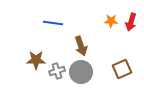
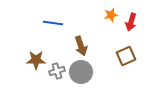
orange star: moved 6 px up; rotated 16 degrees counterclockwise
brown square: moved 4 px right, 13 px up
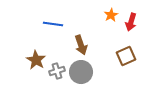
orange star: rotated 16 degrees counterclockwise
blue line: moved 1 px down
brown arrow: moved 1 px up
brown star: rotated 30 degrees clockwise
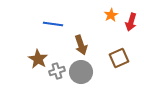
brown square: moved 7 px left, 2 px down
brown star: moved 2 px right, 1 px up
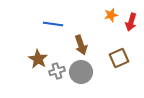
orange star: rotated 16 degrees clockwise
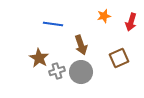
orange star: moved 7 px left, 1 px down
brown star: moved 1 px right, 1 px up
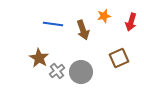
brown arrow: moved 2 px right, 15 px up
gray cross: rotated 21 degrees counterclockwise
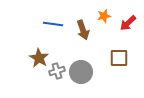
red arrow: moved 3 px left, 1 px down; rotated 30 degrees clockwise
brown square: rotated 24 degrees clockwise
gray cross: rotated 21 degrees clockwise
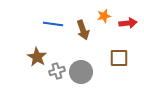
red arrow: rotated 144 degrees counterclockwise
brown star: moved 2 px left, 1 px up
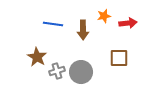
brown arrow: rotated 18 degrees clockwise
